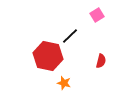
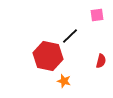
pink square: rotated 24 degrees clockwise
orange star: moved 2 px up
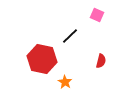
pink square: rotated 32 degrees clockwise
red hexagon: moved 6 px left, 3 px down
orange star: moved 1 px right, 1 px down; rotated 16 degrees clockwise
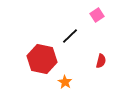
pink square: rotated 32 degrees clockwise
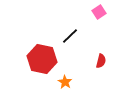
pink square: moved 2 px right, 3 px up
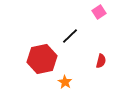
red hexagon: rotated 24 degrees counterclockwise
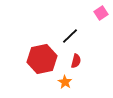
pink square: moved 2 px right, 1 px down
red semicircle: moved 25 px left
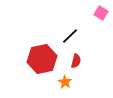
pink square: rotated 24 degrees counterclockwise
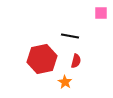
pink square: rotated 32 degrees counterclockwise
black line: rotated 54 degrees clockwise
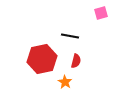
pink square: rotated 16 degrees counterclockwise
